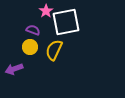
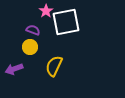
yellow semicircle: moved 16 px down
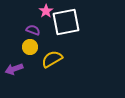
yellow semicircle: moved 2 px left, 7 px up; rotated 35 degrees clockwise
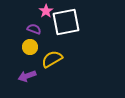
purple semicircle: moved 1 px right, 1 px up
purple arrow: moved 13 px right, 7 px down
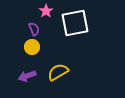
white square: moved 9 px right, 1 px down
purple semicircle: rotated 48 degrees clockwise
yellow circle: moved 2 px right
yellow semicircle: moved 6 px right, 13 px down
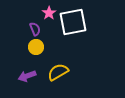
pink star: moved 3 px right, 2 px down
white square: moved 2 px left, 1 px up
purple semicircle: moved 1 px right
yellow circle: moved 4 px right
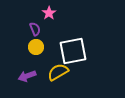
white square: moved 29 px down
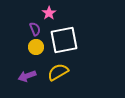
white square: moved 9 px left, 11 px up
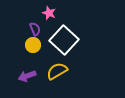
pink star: rotated 16 degrees counterclockwise
white square: rotated 36 degrees counterclockwise
yellow circle: moved 3 px left, 2 px up
yellow semicircle: moved 1 px left, 1 px up
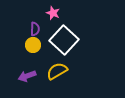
pink star: moved 4 px right
purple semicircle: rotated 24 degrees clockwise
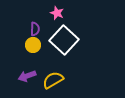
pink star: moved 4 px right
yellow semicircle: moved 4 px left, 9 px down
